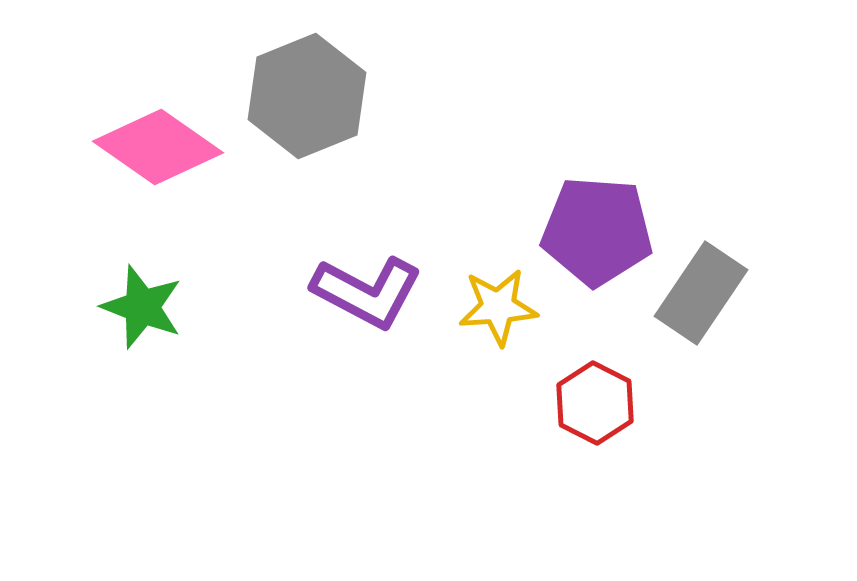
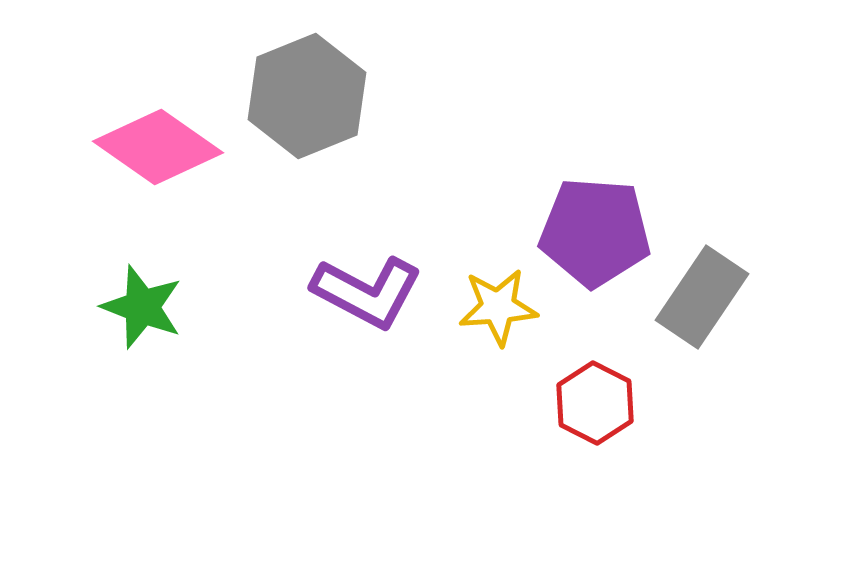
purple pentagon: moved 2 px left, 1 px down
gray rectangle: moved 1 px right, 4 px down
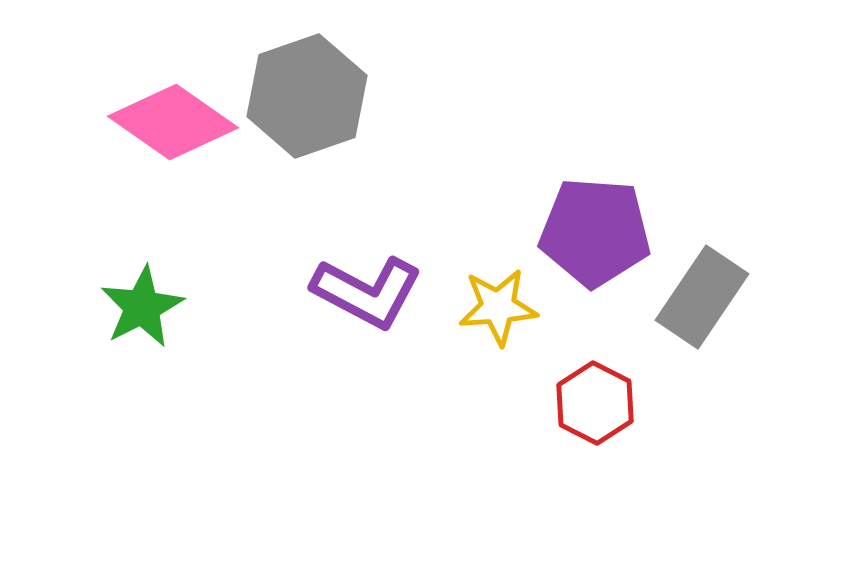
gray hexagon: rotated 3 degrees clockwise
pink diamond: moved 15 px right, 25 px up
green star: rotated 24 degrees clockwise
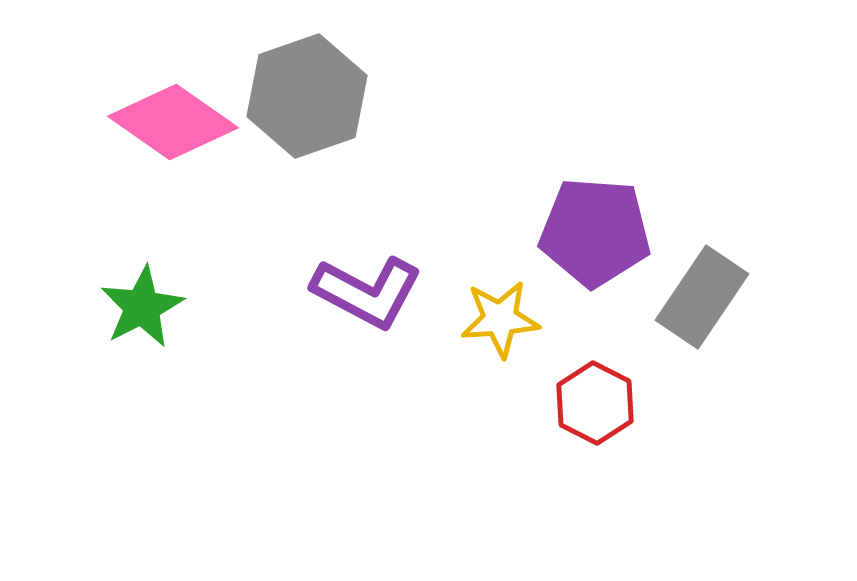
yellow star: moved 2 px right, 12 px down
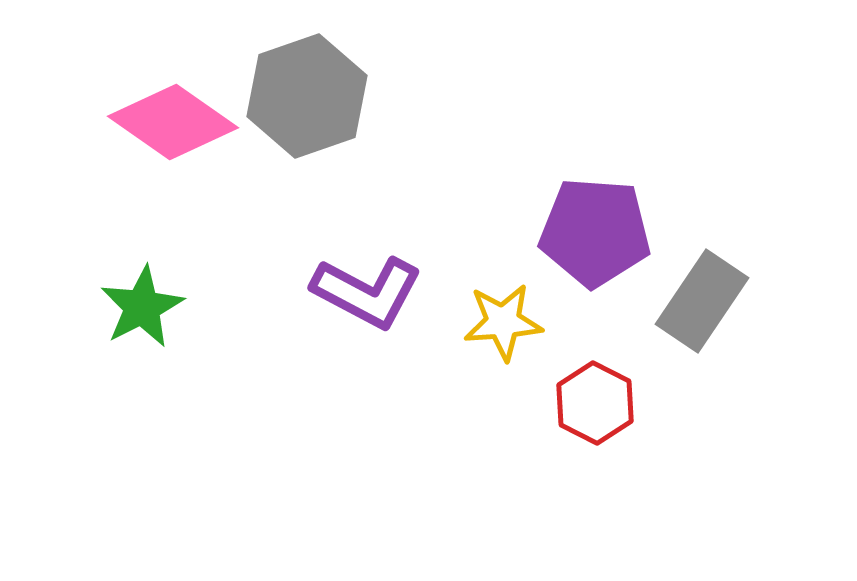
gray rectangle: moved 4 px down
yellow star: moved 3 px right, 3 px down
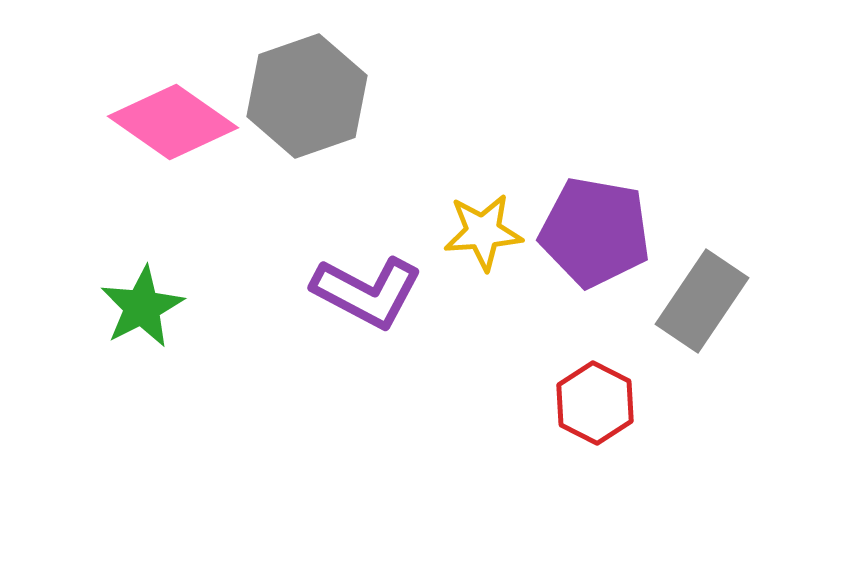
purple pentagon: rotated 6 degrees clockwise
yellow star: moved 20 px left, 90 px up
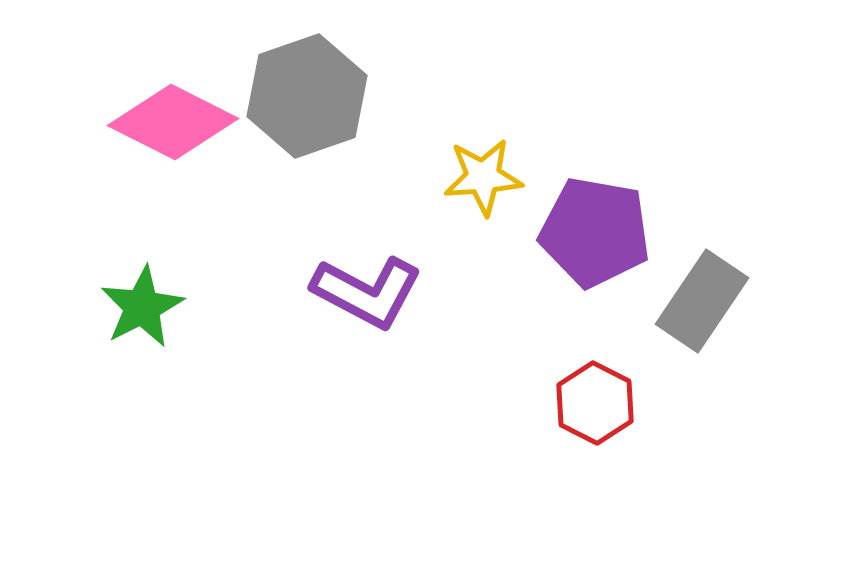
pink diamond: rotated 8 degrees counterclockwise
yellow star: moved 55 px up
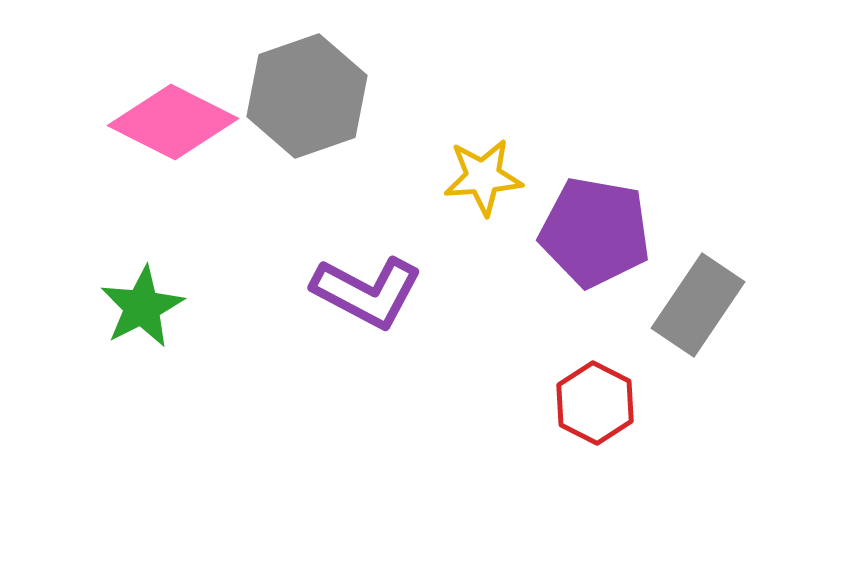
gray rectangle: moved 4 px left, 4 px down
